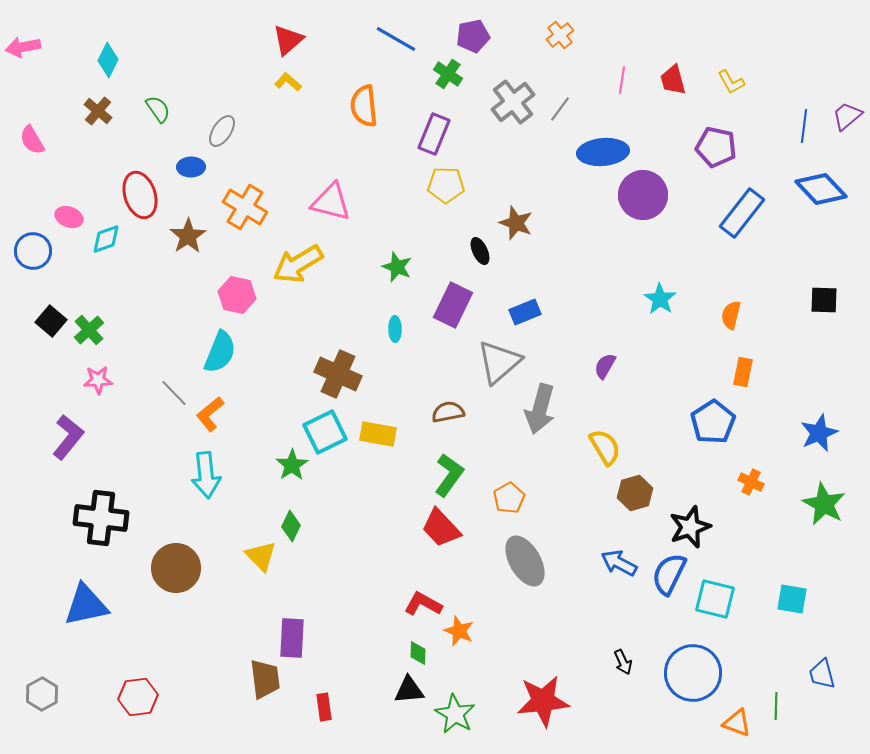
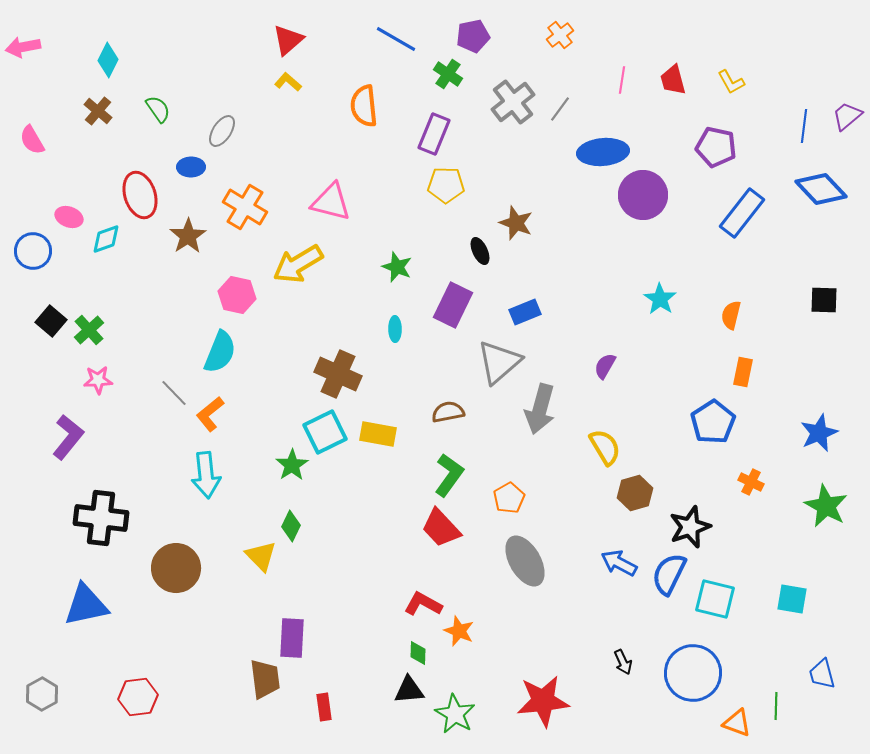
green star at (824, 504): moved 2 px right, 2 px down
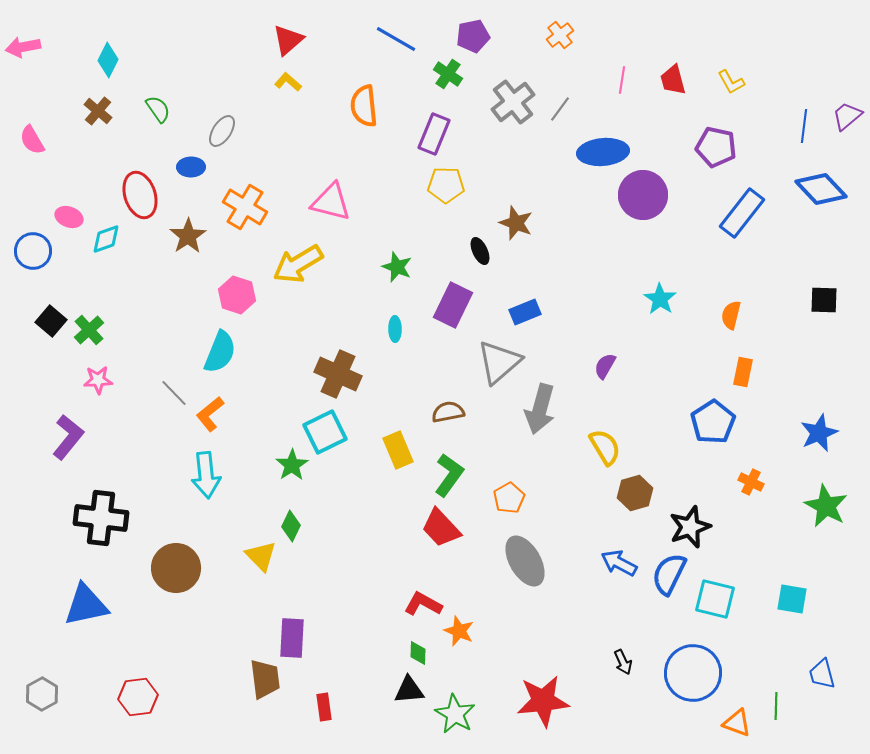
pink hexagon at (237, 295): rotated 6 degrees clockwise
yellow rectangle at (378, 434): moved 20 px right, 16 px down; rotated 57 degrees clockwise
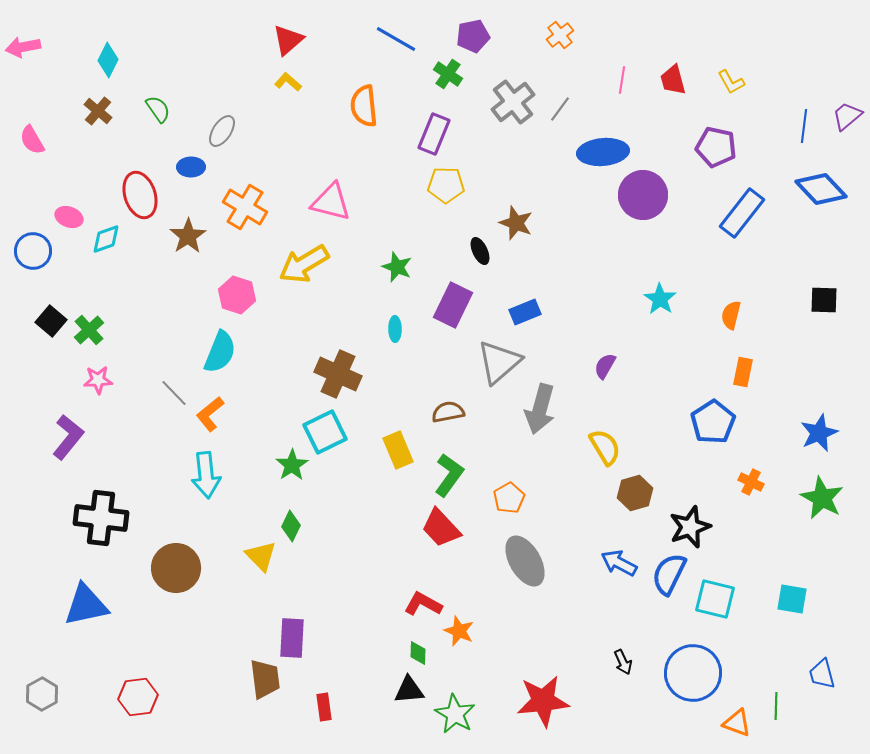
yellow arrow at (298, 264): moved 6 px right
green star at (826, 506): moved 4 px left, 8 px up
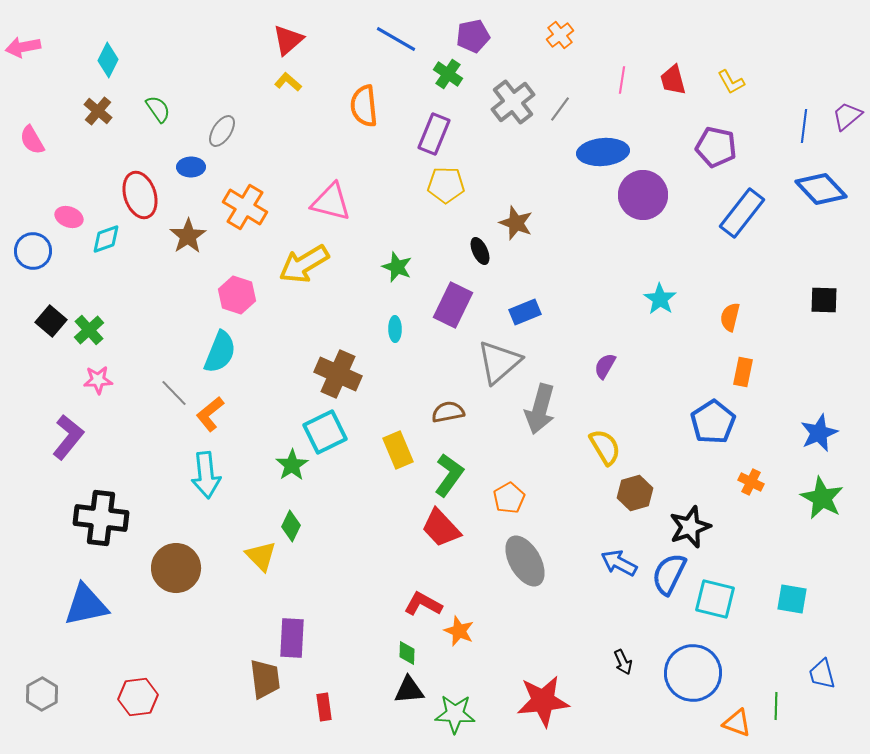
orange semicircle at (731, 315): moved 1 px left, 2 px down
green diamond at (418, 653): moved 11 px left
green star at (455, 714): rotated 27 degrees counterclockwise
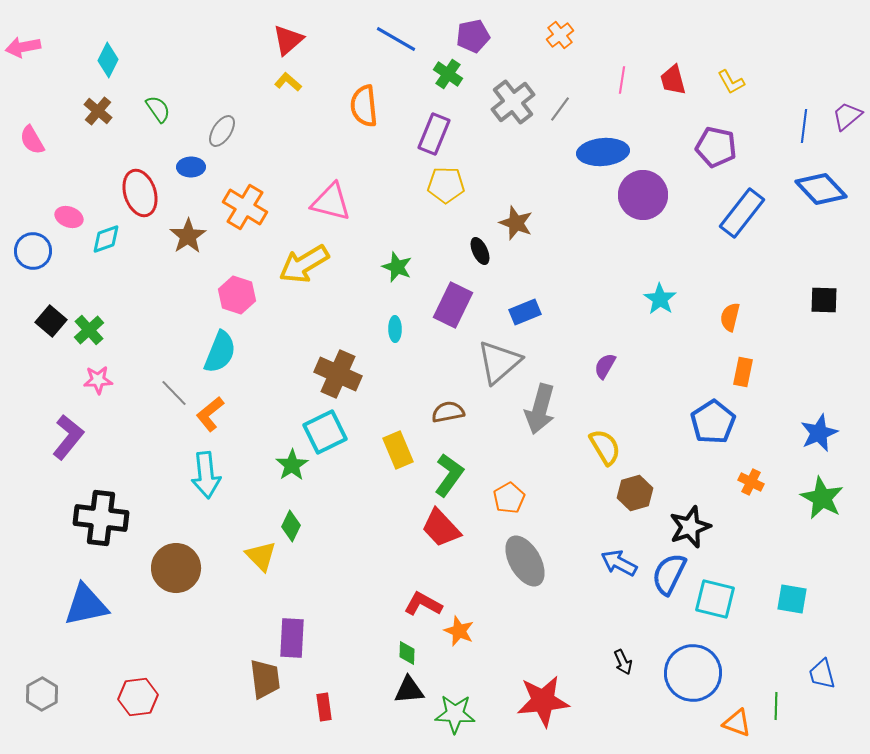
red ellipse at (140, 195): moved 2 px up
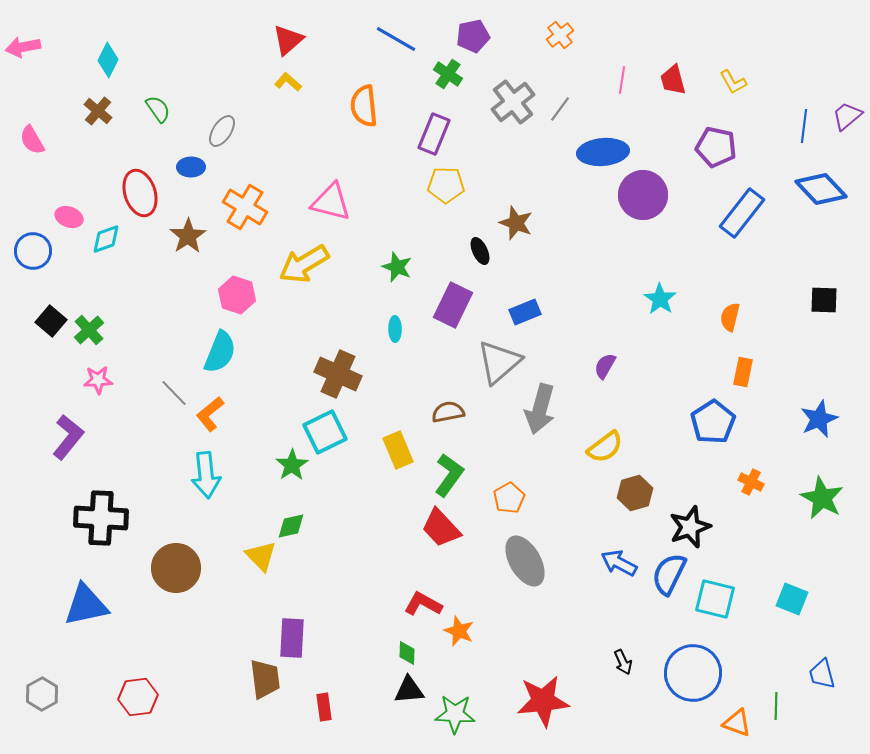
yellow L-shape at (731, 82): moved 2 px right
blue star at (819, 433): moved 14 px up
yellow semicircle at (605, 447): rotated 84 degrees clockwise
black cross at (101, 518): rotated 4 degrees counterclockwise
green diamond at (291, 526): rotated 52 degrees clockwise
cyan square at (792, 599): rotated 12 degrees clockwise
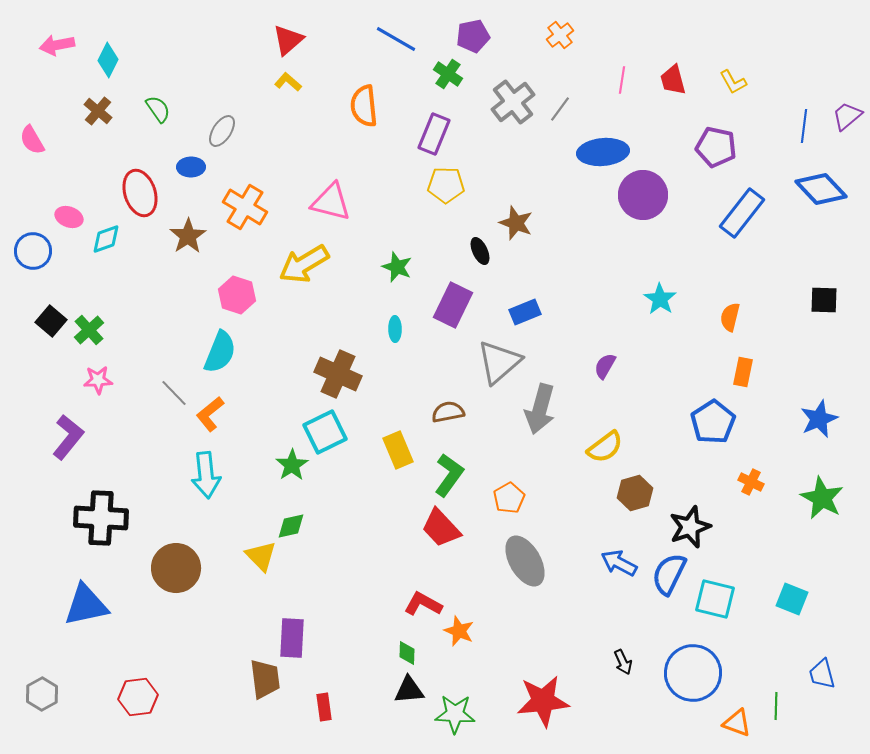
pink arrow at (23, 47): moved 34 px right, 2 px up
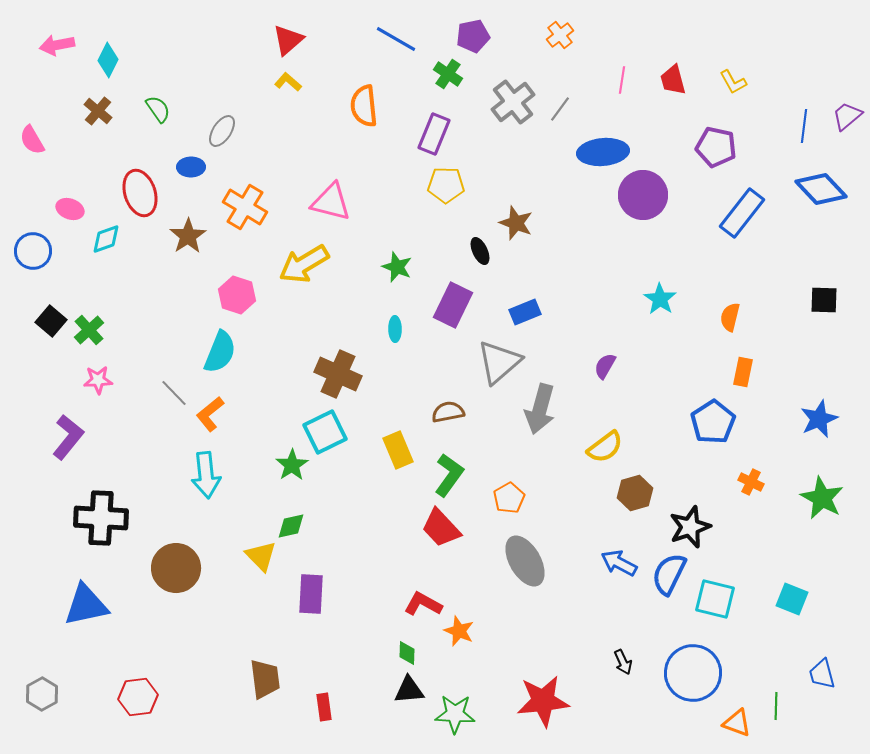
pink ellipse at (69, 217): moved 1 px right, 8 px up
purple rectangle at (292, 638): moved 19 px right, 44 px up
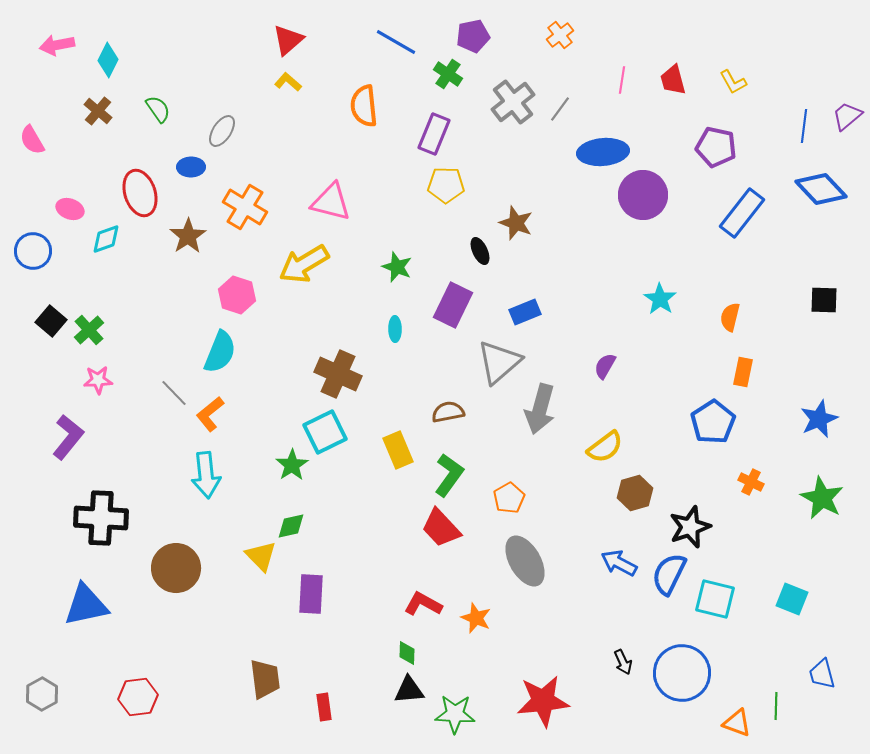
blue line at (396, 39): moved 3 px down
orange star at (459, 631): moved 17 px right, 13 px up
blue circle at (693, 673): moved 11 px left
